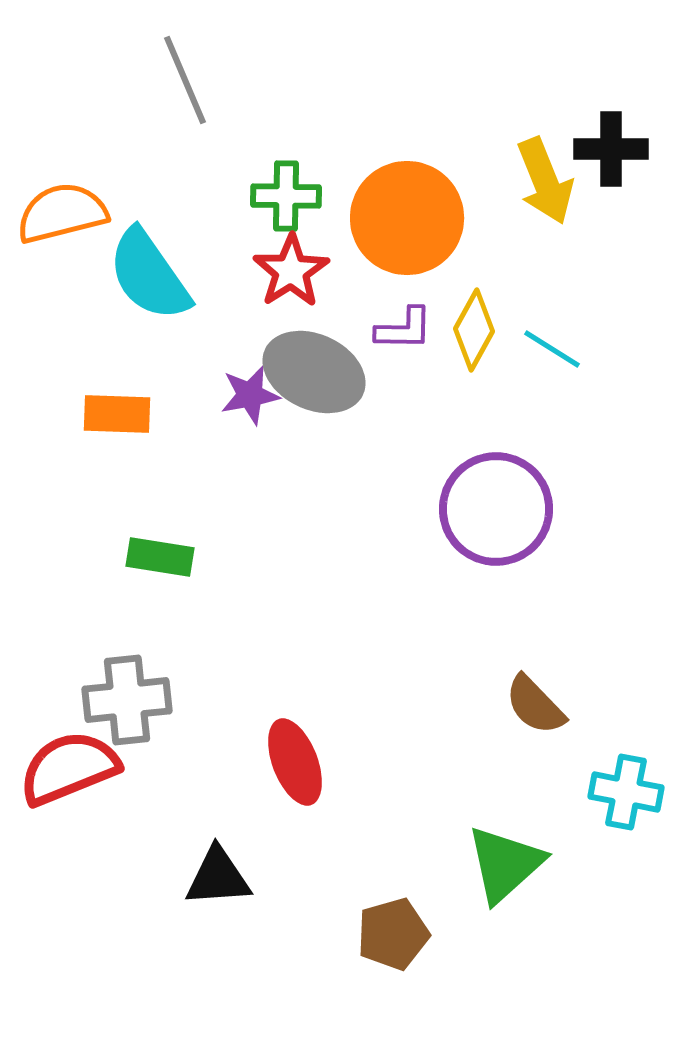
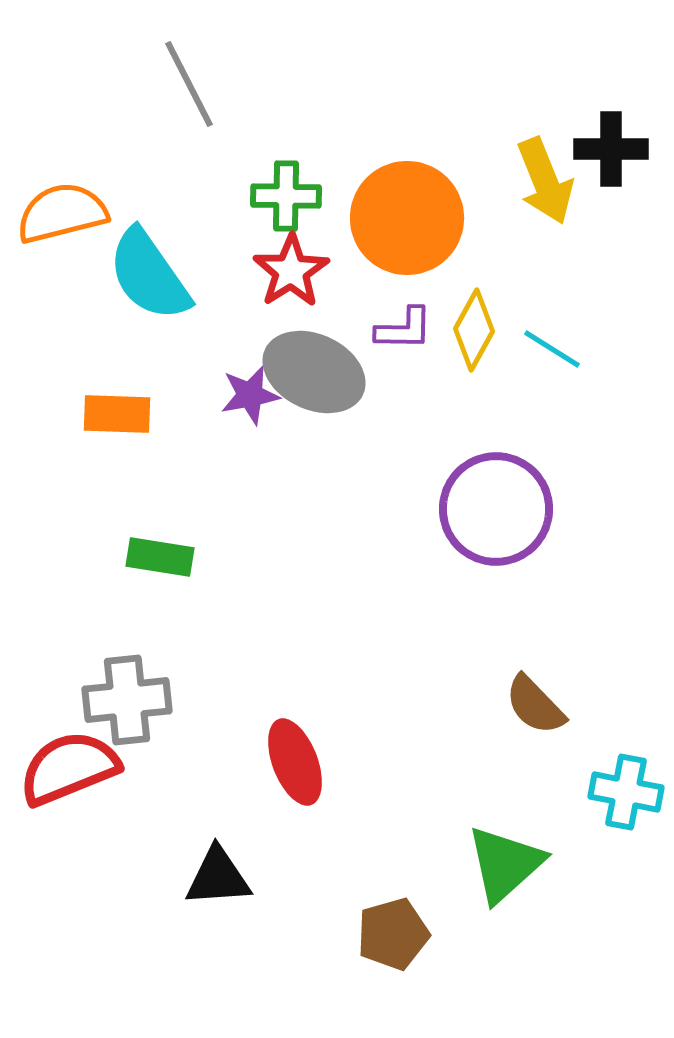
gray line: moved 4 px right, 4 px down; rotated 4 degrees counterclockwise
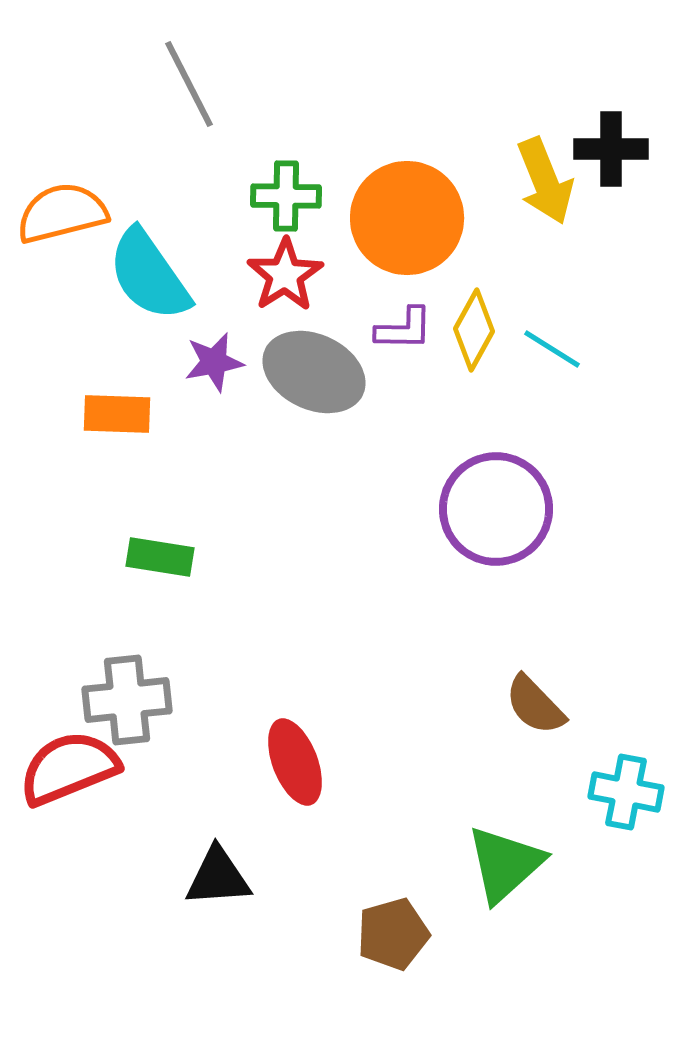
red star: moved 6 px left, 4 px down
purple star: moved 36 px left, 33 px up
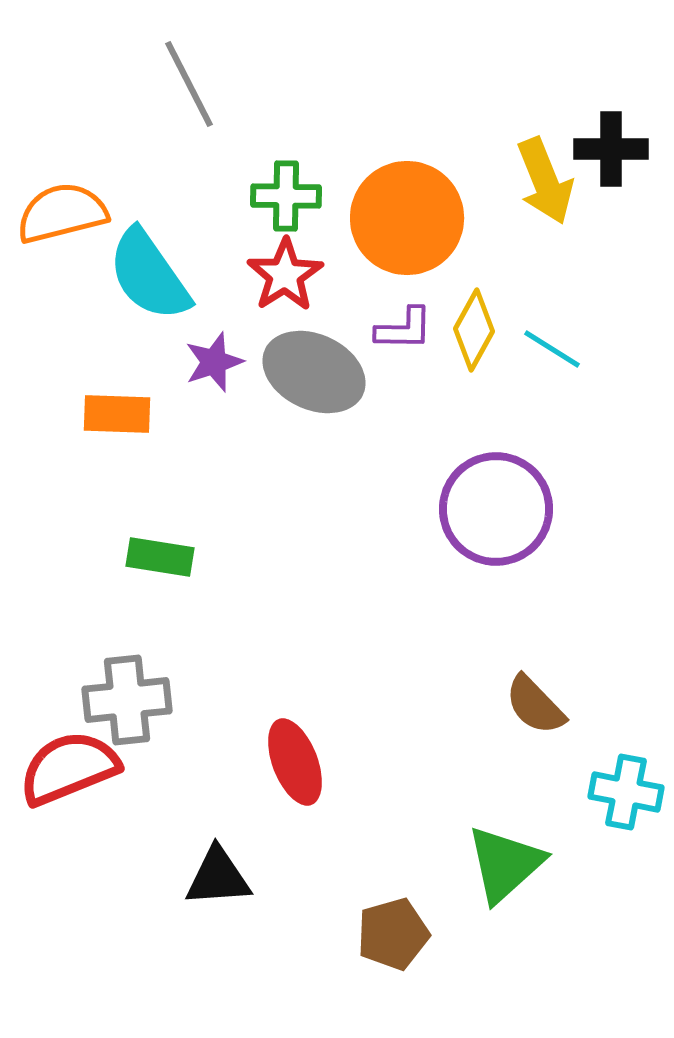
purple star: rotated 8 degrees counterclockwise
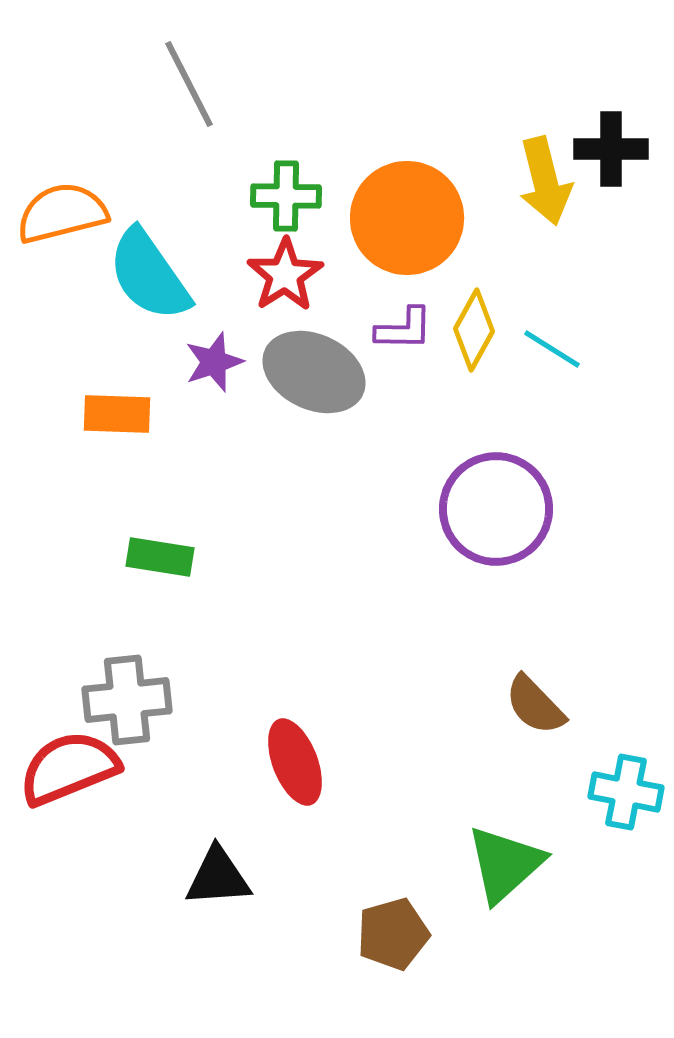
yellow arrow: rotated 8 degrees clockwise
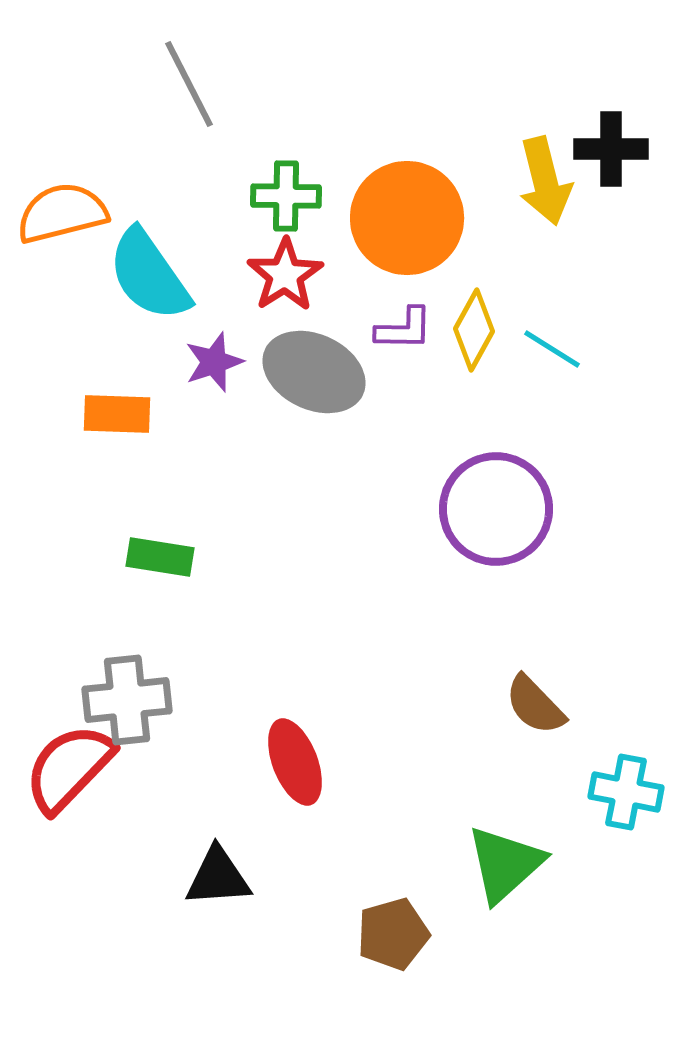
red semicircle: rotated 24 degrees counterclockwise
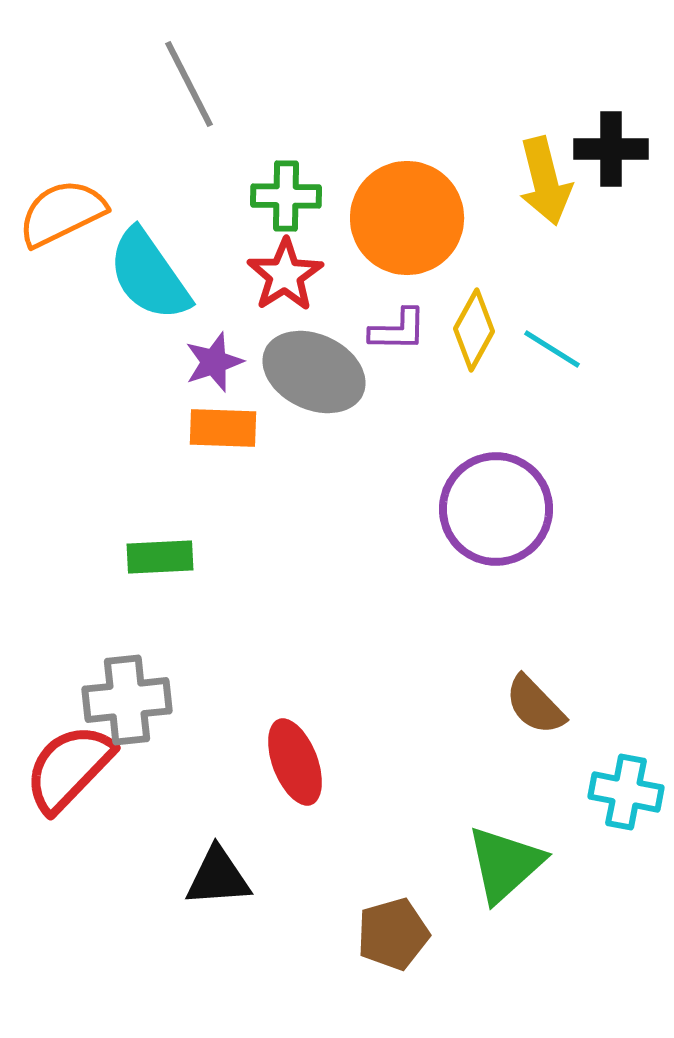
orange semicircle: rotated 12 degrees counterclockwise
purple L-shape: moved 6 px left, 1 px down
orange rectangle: moved 106 px right, 14 px down
green rectangle: rotated 12 degrees counterclockwise
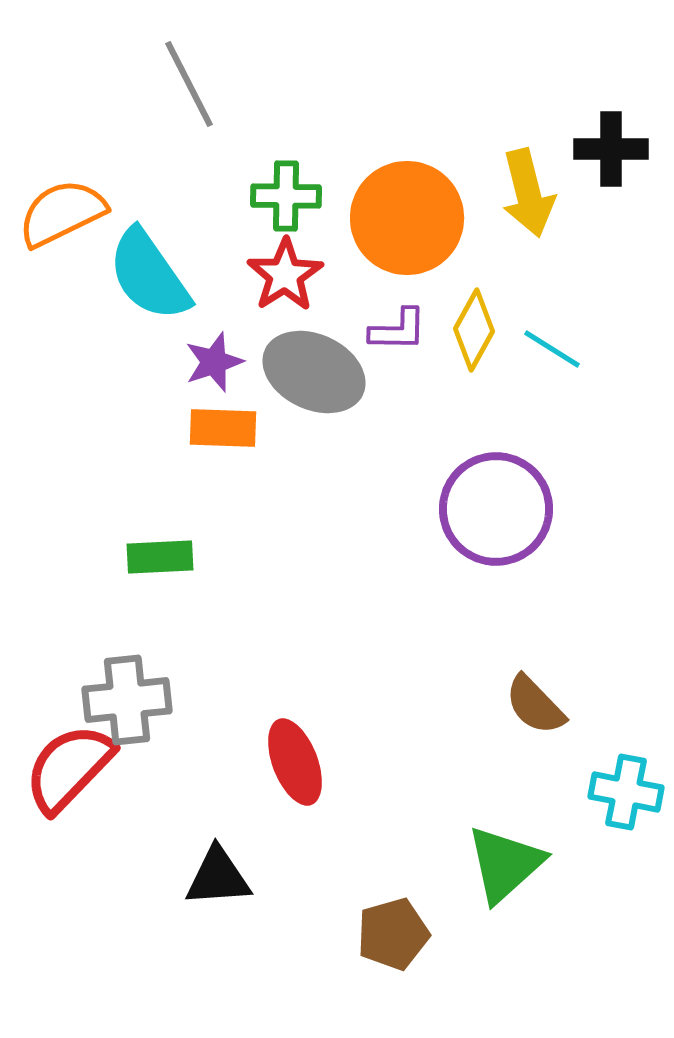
yellow arrow: moved 17 px left, 12 px down
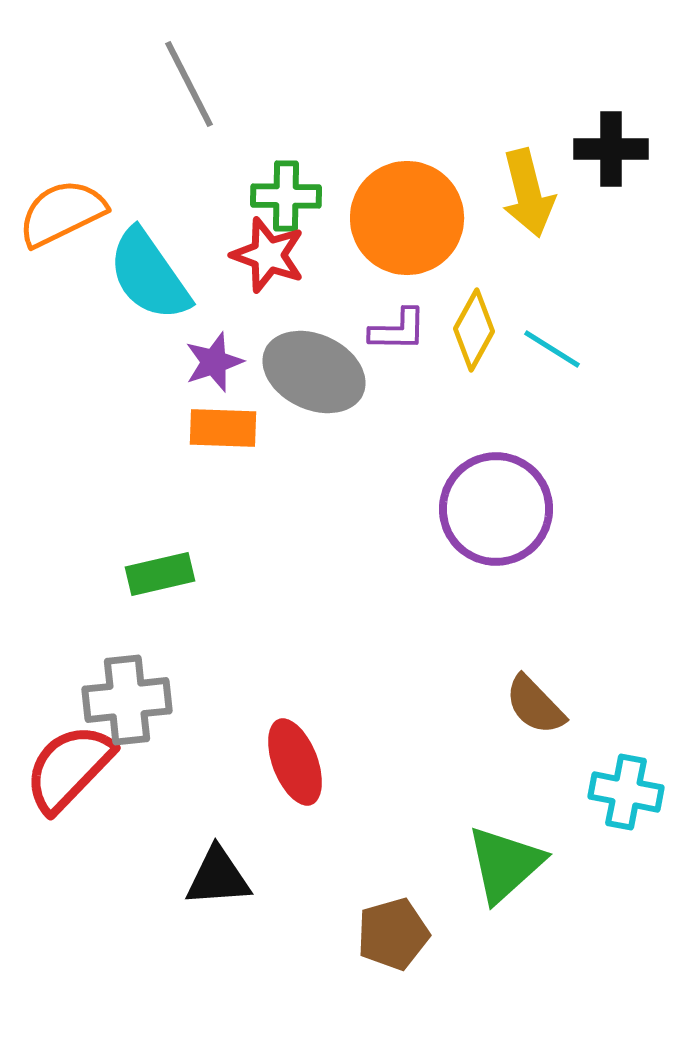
red star: moved 17 px left, 20 px up; rotated 20 degrees counterclockwise
green rectangle: moved 17 px down; rotated 10 degrees counterclockwise
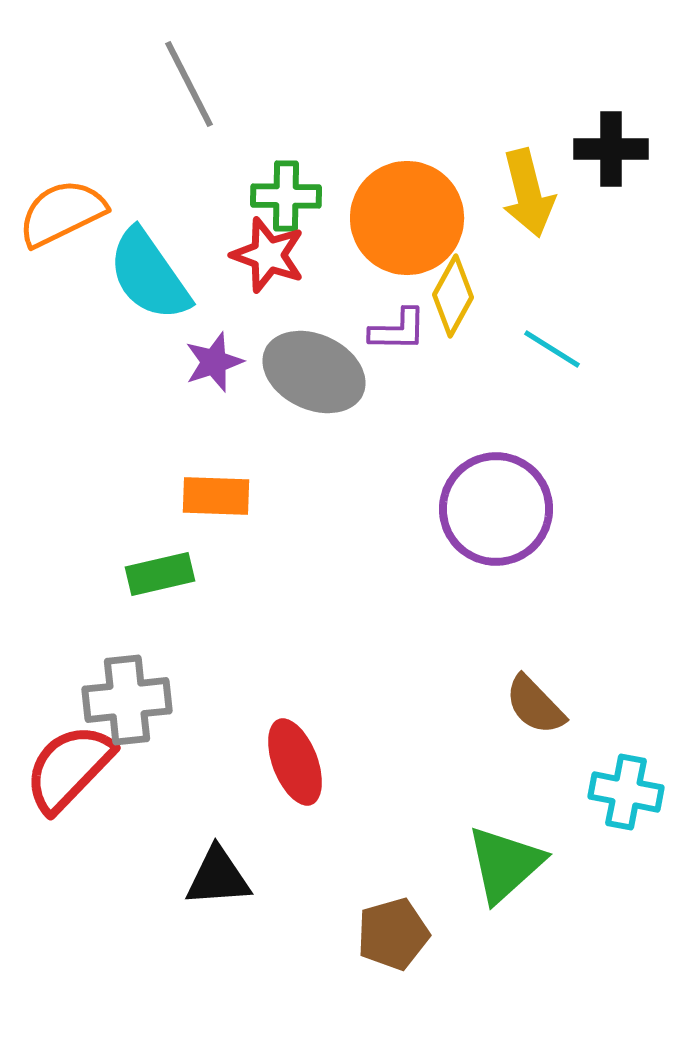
yellow diamond: moved 21 px left, 34 px up
orange rectangle: moved 7 px left, 68 px down
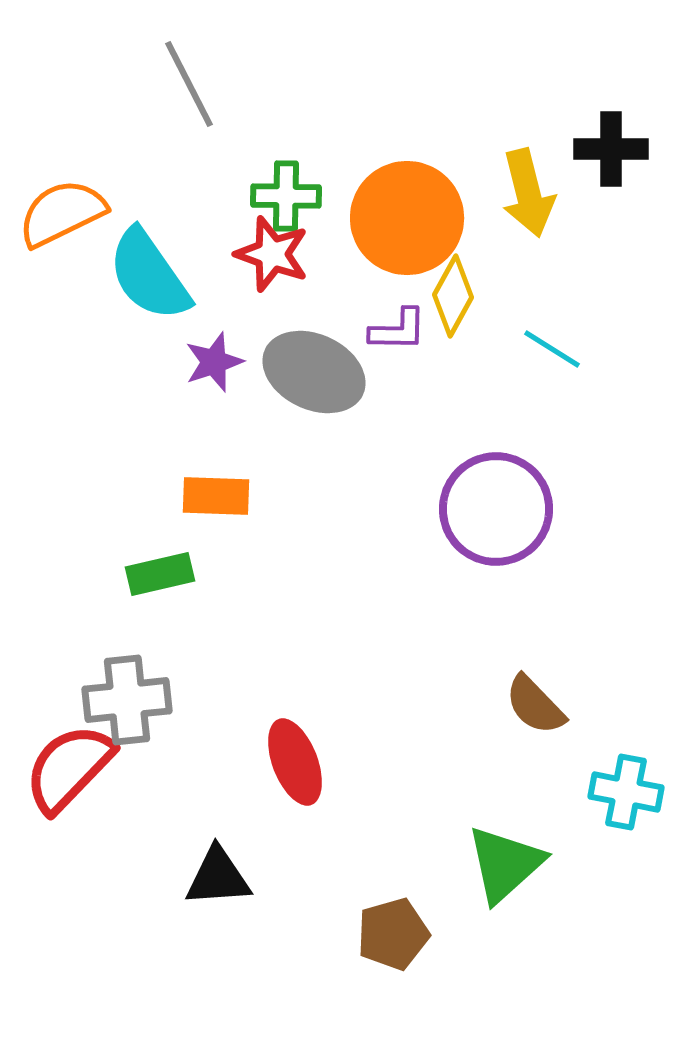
red star: moved 4 px right, 1 px up
